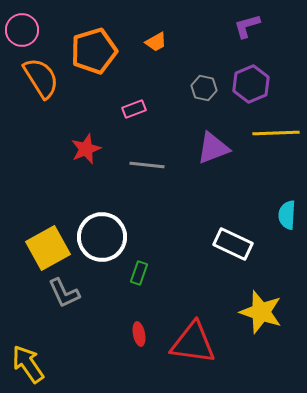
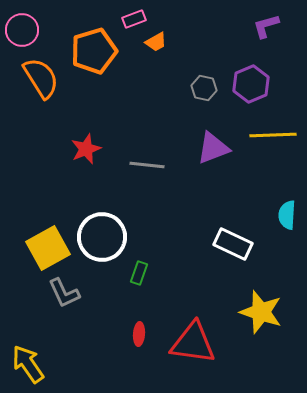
purple L-shape: moved 19 px right
pink rectangle: moved 90 px up
yellow line: moved 3 px left, 2 px down
red ellipse: rotated 15 degrees clockwise
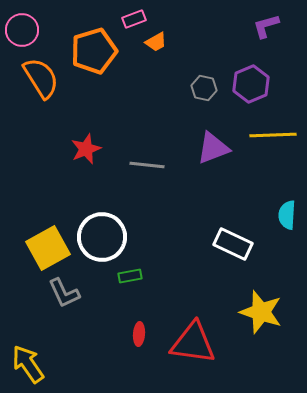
green rectangle: moved 9 px left, 3 px down; rotated 60 degrees clockwise
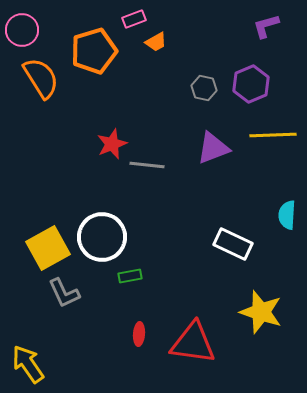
red star: moved 26 px right, 5 px up
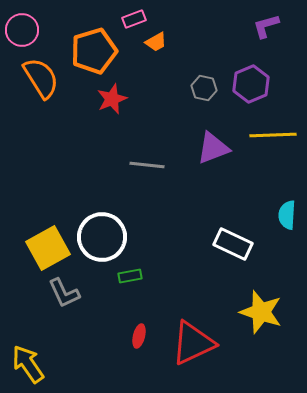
red star: moved 45 px up
red ellipse: moved 2 px down; rotated 10 degrees clockwise
red triangle: rotated 33 degrees counterclockwise
